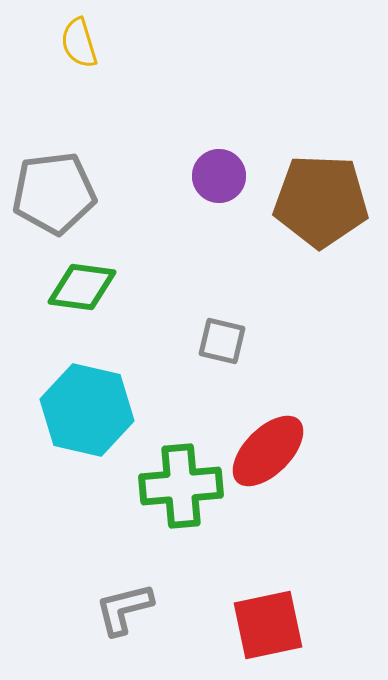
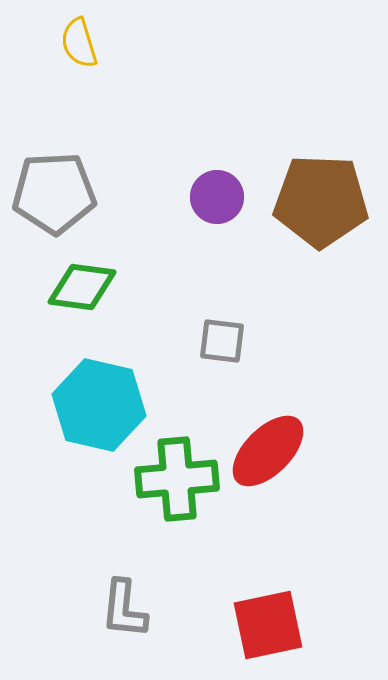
purple circle: moved 2 px left, 21 px down
gray pentagon: rotated 4 degrees clockwise
gray square: rotated 6 degrees counterclockwise
cyan hexagon: moved 12 px right, 5 px up
green cross: moved 4 px left, 7 px up
gray L-shape: rotated 70 degrees counterclockwise
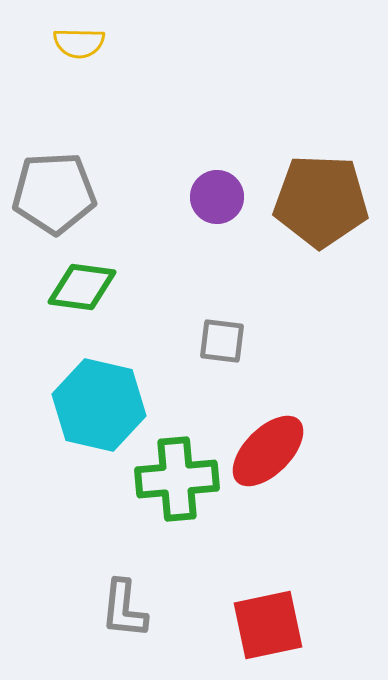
yellow semicircle: rotated 72 degrees counterclockwise
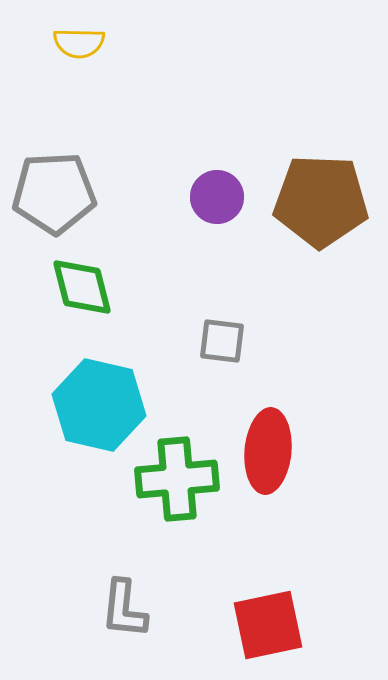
green diamond: rotated 68 degrees clockwise
red ellipse: rotated 40 degrees counterclockwise
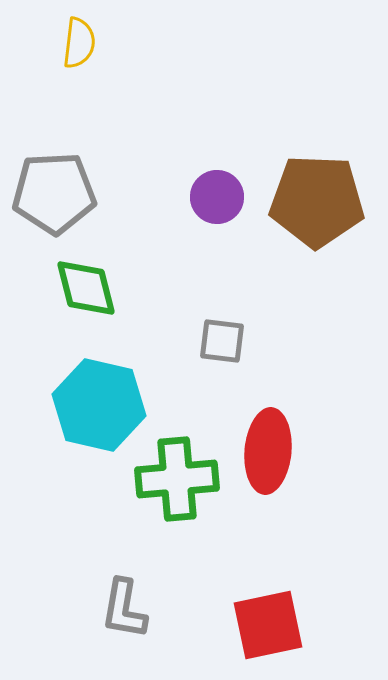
yellow semicircle: rotated 84 degrees counterclockwise
brown pentagon: moved 4 px left
green diamond: moved 4 px right, 1 px down
gray L-shape: rotated 4 degrees clockwise
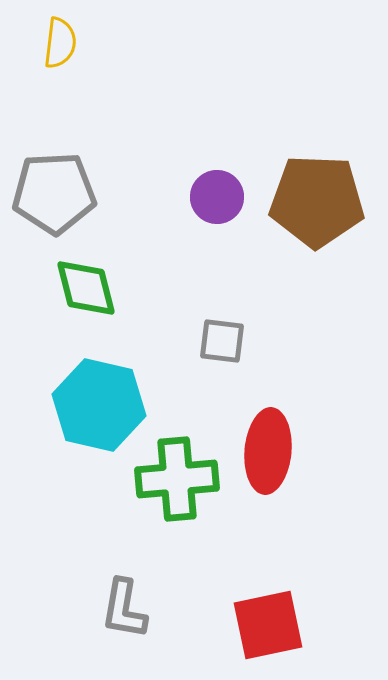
yellow semicircle: moved 19 px left
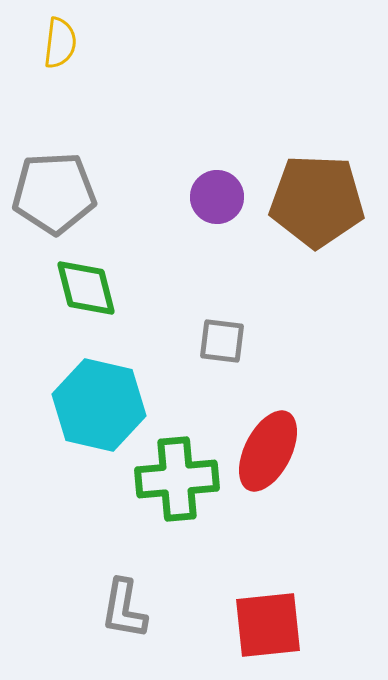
red ellipse: rotated 22 degrees clockwise
red square: rotated 6 degrees clockwise
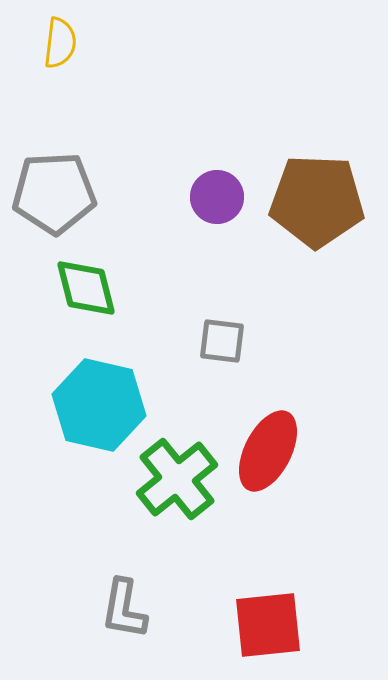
green cross: rotated 34 degrees counterclockwise
